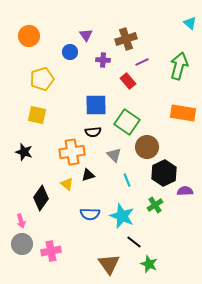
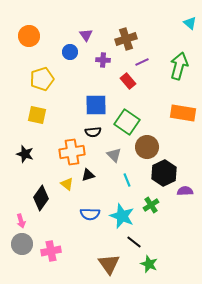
black star: moved 1 px right, 2 px down
green cross: moved 4 px left
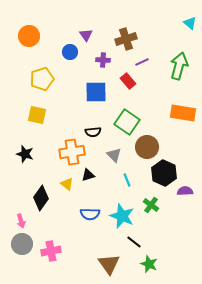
blue square: moved 13 px up
black hexagon: rotated 10 degrees counterclockwise
green cross: rotated 21 degrees counterclockwise
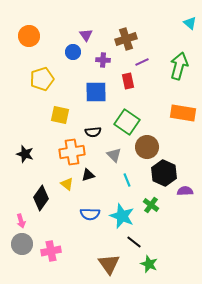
blue circle: moved 3 px right
red rectangle: rotated 28 degrees clockwise
yellow square: moved 23 px right
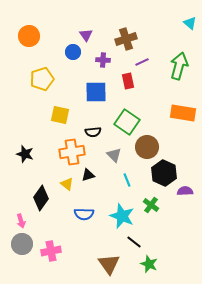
blue semicircle: moved 6 px left
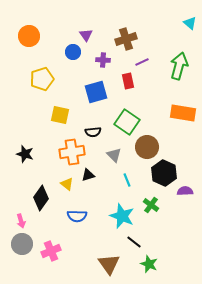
blue square: rotated 15 degrees counterclockwise
blue semicircle: moved 7 px left, 2 px down
pink cross: rotated 12 degrees counterclockwise
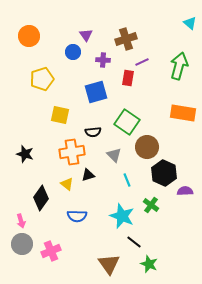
red rectangle: moved 3 px up; rotated 21 degrees clockwise
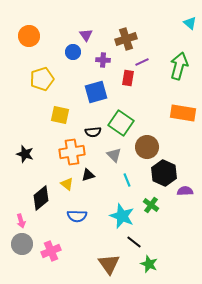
green square: moved 6 px left, 1 px down
black diamond: rotated 15 degrees clockwise
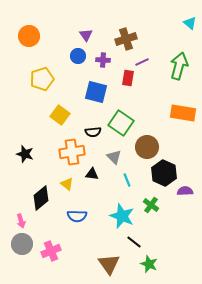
blue circle: moved 5 px right, 4 px down
blue square: rotated 30 degrees clockwise
yellow square: rotated 24 degrees clockwise
gray triangle: moved 2 px down
black triangle: moved 4 px right, 1 px up; rotated 24 degrees clockwise
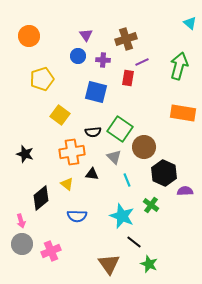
green square: moved 1 px left, 6 px down
brown circle: moved 3 px left
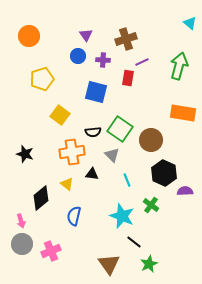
brown circle: moved 7 px right, 7 px up
gray triangle: moved 2 px left, 2 px up
blue semicircle: moved 3 px left; rotated 102 degrees clockwise
green star: rotated 24 degrees clockwise
